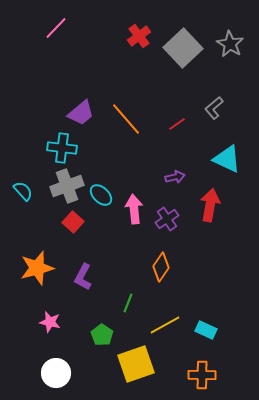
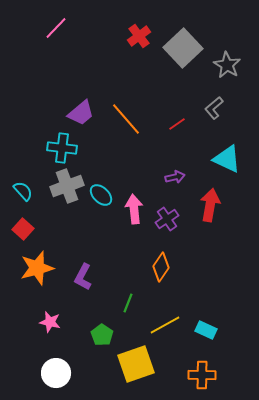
gray star: moved 3 px left, 21 px down
red square: moved 50 px left, 7 px down
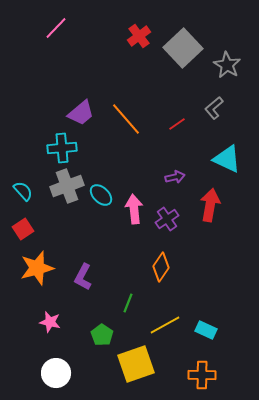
cyan cross: rotated 12 degrees counterclockwise
red square: rotated 15 degrees clockwise
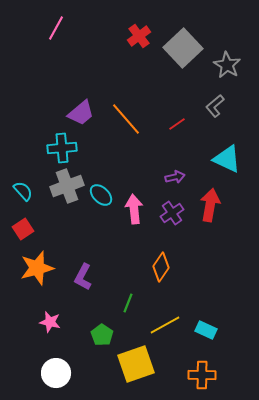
pink line: rotated 15 degrees counterclockwise
gray L-shape: moved 1 px right, 2 px up
purple cross: moved 5 px right, 6 px up
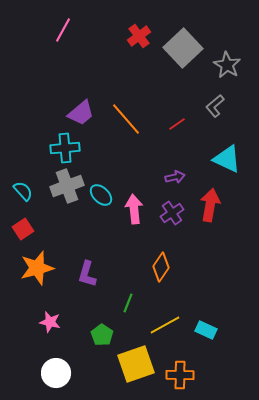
pink line: moved 7 px right, 2 px down
cyan cross: moved 3 px right
purple L-shape: moved 4 px right, 3 px up; rotated 12 degrees counterclockwise
orange cross: moved 22 px left
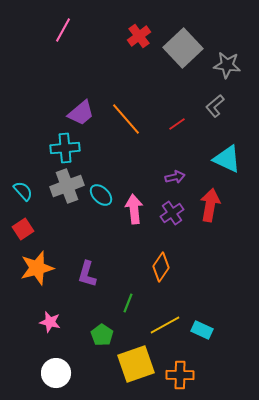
gray star: rotated 24 degrees counterclockwise
cyan rectangle: moved 4 px left
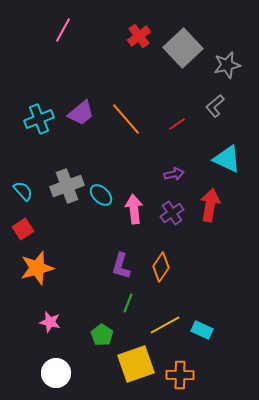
gray star: rotated 20 degrees counterclockwise
cyan cross: moved 26 px left, 29 px up; rotated 16 degrees counterclockwise
purple arrow: moved 1 px left, 3 px up
purple L-shape: moved 34 px right, 8 px up
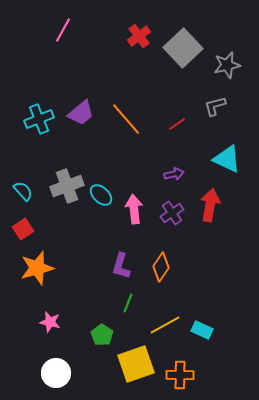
gray L-shape: rotated 25 degrees clockwise
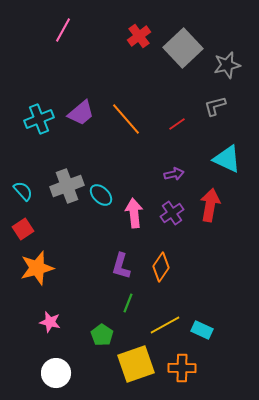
pink arrow: moved 4 px down
orange cross: moved 2 px right, 7 px up
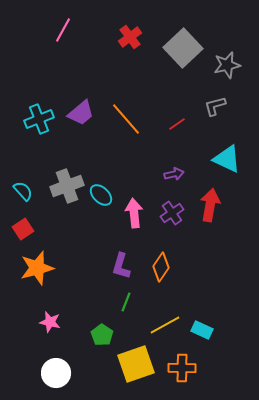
red cross: moved 9 px left, 1 px down
green line: moved 2 px left, 1 px up
